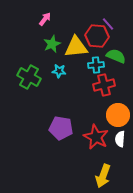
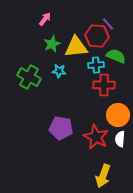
red cross: rotated 15 degrees clockwise
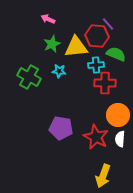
pink arrow: moved 3 px right; rotated 104 degrees counterclockwise
green semicircle: moved 2 px up
red cross: moved 1 px right, 2 px up
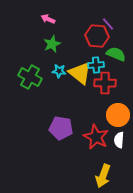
yellow triangle: moved 4 px right, 26 px down; rotated 45 degrees clockwise
green cross: moved 1 px right
white semicircle: moved 1 px left, 1 px down
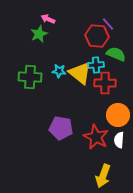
green star: moved 13 px left, 10 px up
green cross: rotated 25 degrees counterclockwise
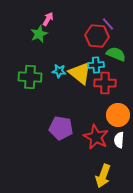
pink arrow: rotated 96 degrees clockwise
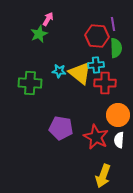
purple line: moved 5 px right; rotated 32 degrees clockwise
green semicircle: moved 6 px up; rotated 66 degrees clockwise
green cross: moved 6 px down
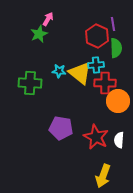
red hexagon: rotated 20 degrees clockwise
orange circle: moved 14 px up
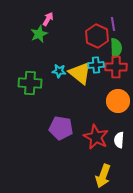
red cross: moved 11 px right, 16 px up
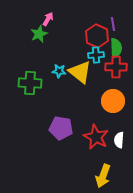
cyan cross: moved 10 px up
yellow triangle: moved 1 px up
orange circle: moved 5 px left
